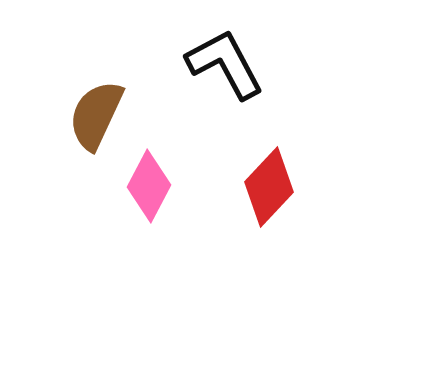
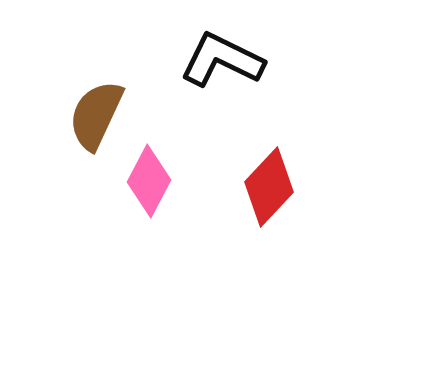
black L-shape: moved 3 px left, 4 px up; rotated 36 degrees counterclockwise
pink diamond: moved 5 px up
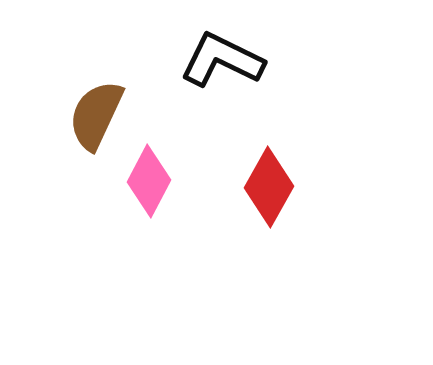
red diamond: rotated 14 degrees counterclockwise
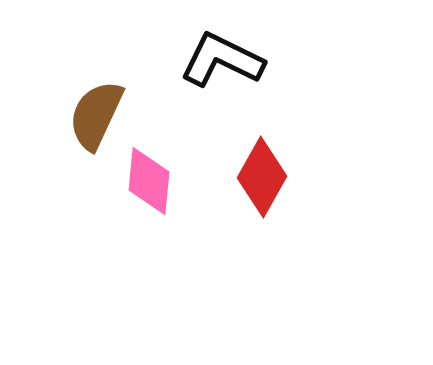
pink diamond: rotated 22 degrees counterclockwise
red diamond: moved 7 px left, 10 px up
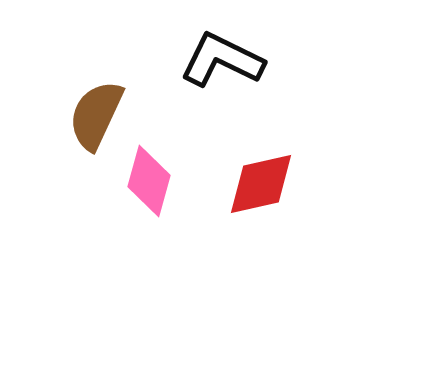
red diamond: moved 1 px left, 7 px down; rotated 48 degrees clockwise
pink diamond: rotated 10 degrees clockwise
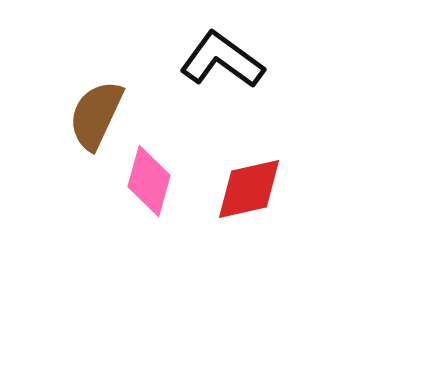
black L-shape: rotated 10 degrees clockwise
red diamond: moved 12 px left, 5 px down
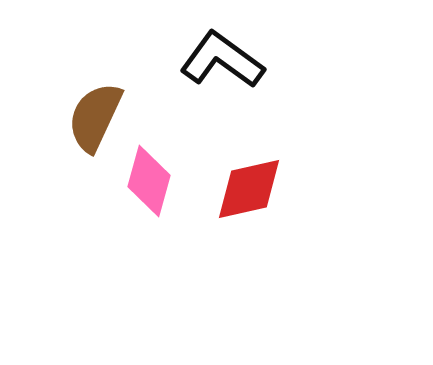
brown semicircle: moved 1 px left, 2 px down
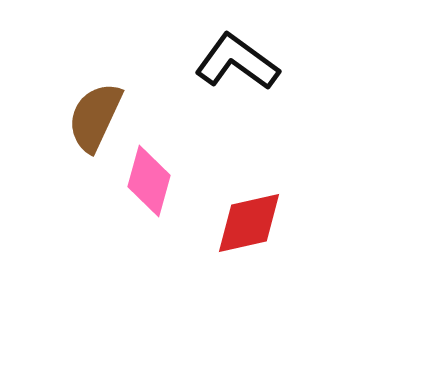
black L-shape: moved 15 px right, 2 px down
red diamond: moved 34 px down
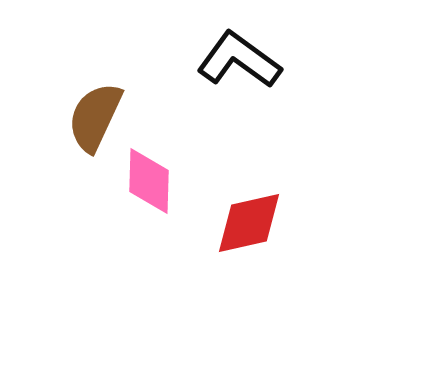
black L-shape: moved 2 px right, 2 px up
pink diamond: rotated 14 degrees counterclockwise
